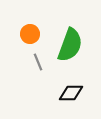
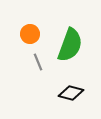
black diamond: rotated 15 degrees clockwise
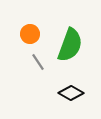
gray line: rotated 12 degrees counterclockwise
black diamond: rotated 15 degrees clockwise
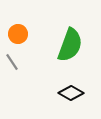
orange circle: moved 12 px left
gray line: moved 26 px left
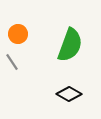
black diamond: moved 2 px left, 1 px down
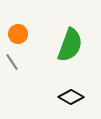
black diamond: moved 2 px right, 3 px down
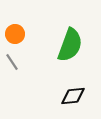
orange circle: moved 3 px left
black diamond: moved 2 px right, 1 px up; rotated 35 degrees counterclockwise
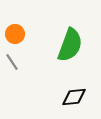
black diamond: moved 1 px right, 1 px down
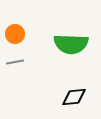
green semicircle: moved 1 px right, 1 px up; rotated 72 degrees clockwise
gray line: moved 3 px right; rotated 66 degrees counterclockwise
